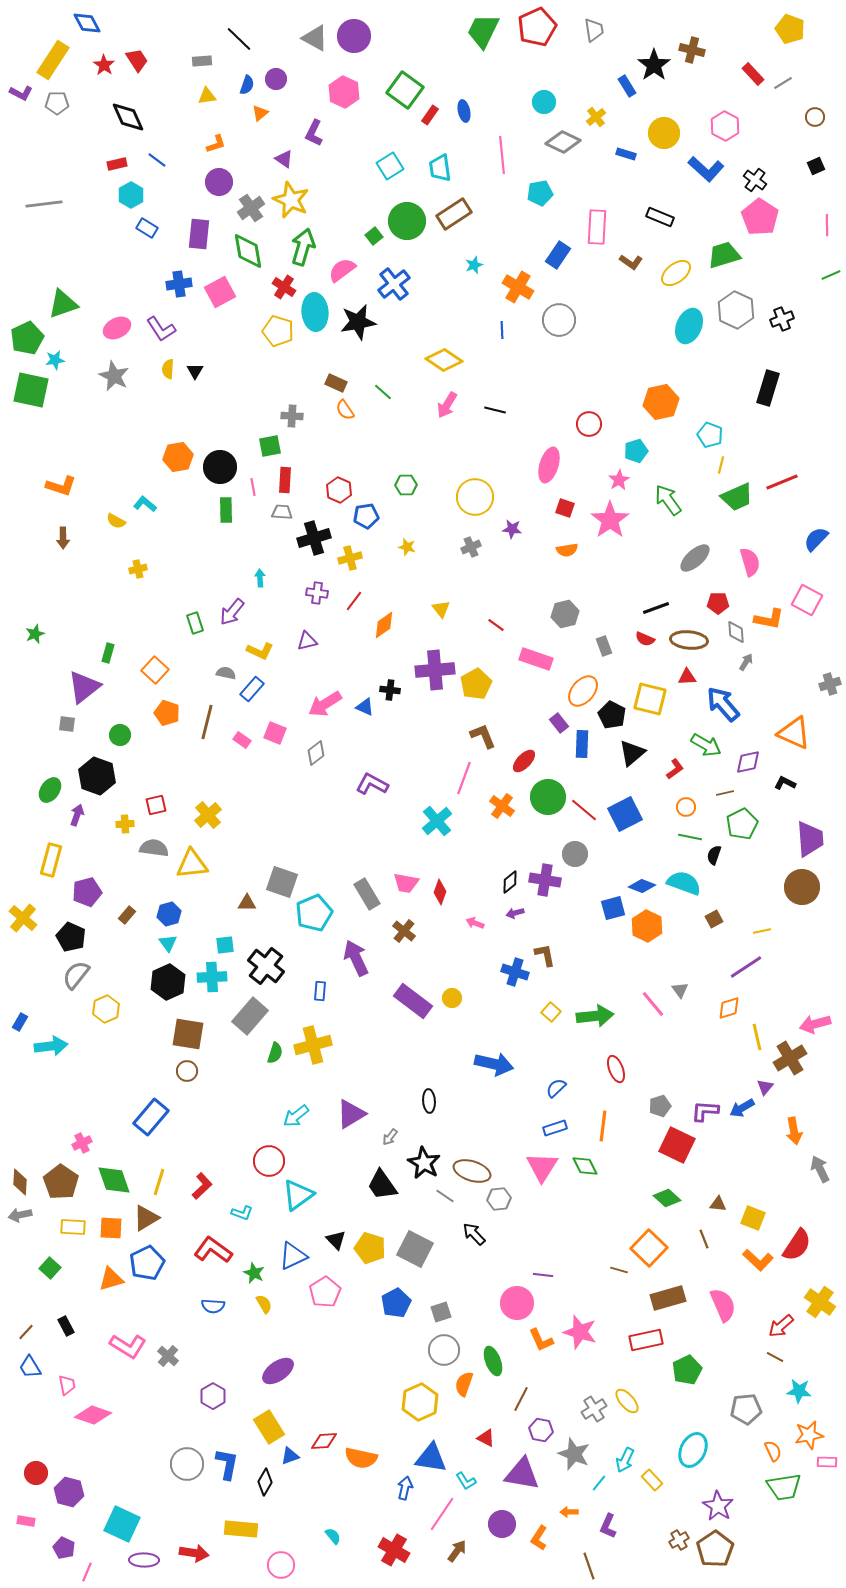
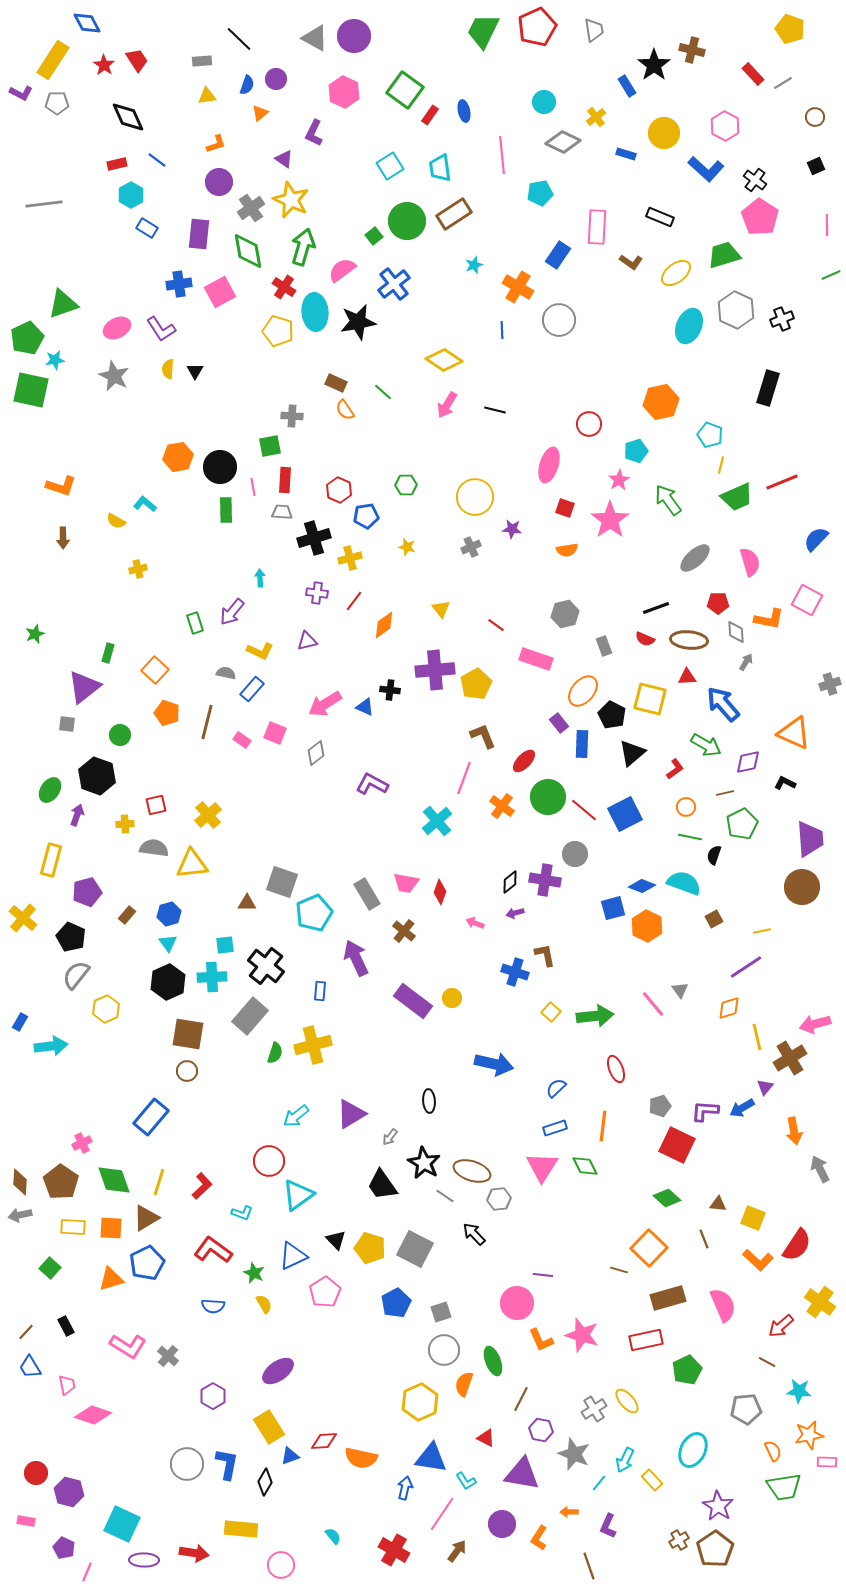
pink star at (580, 1332): moved 2 px right, 3 px down
brown line at (775, 1357): moved 8 px left, 5 px down
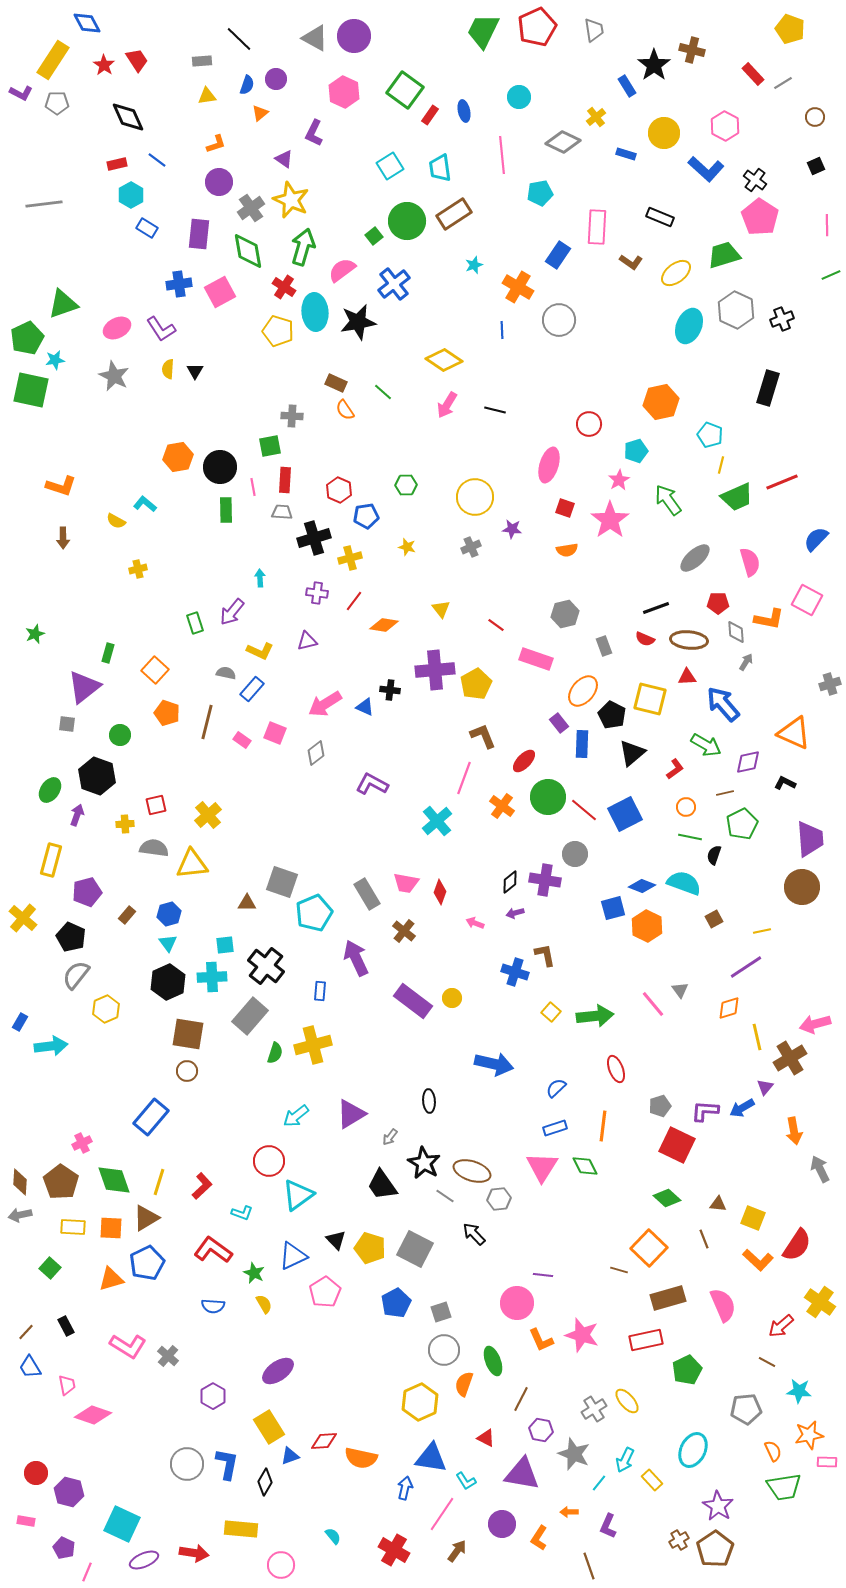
cyan circle at (544, 102): moved 25 px left, 5 px up
orange diamond at (384, 625): rotated 44 degrees clockwise
purple ellipse at (144, 1560): rotated 24 degrees counterclockwise
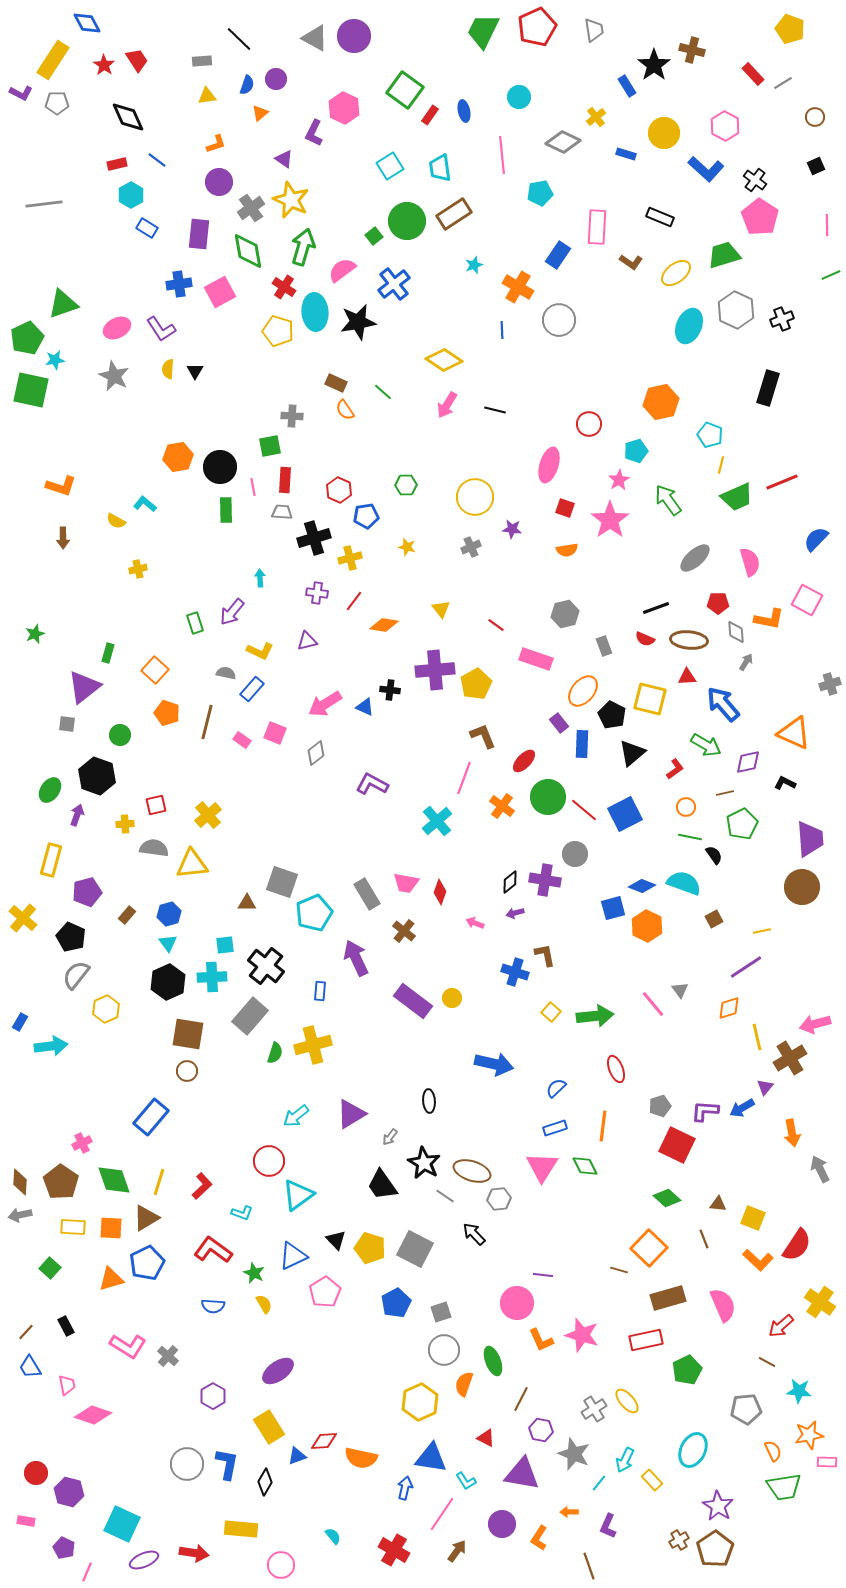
pink hexagon at (344, 92): moved 16 px down
black semicircle at (714, 855): rotated 126 degrees clockwise
orange arrow at (794, 1131): moved 2 px left, 2 px down
blue triangle at (290, 1456): moved 7 px right
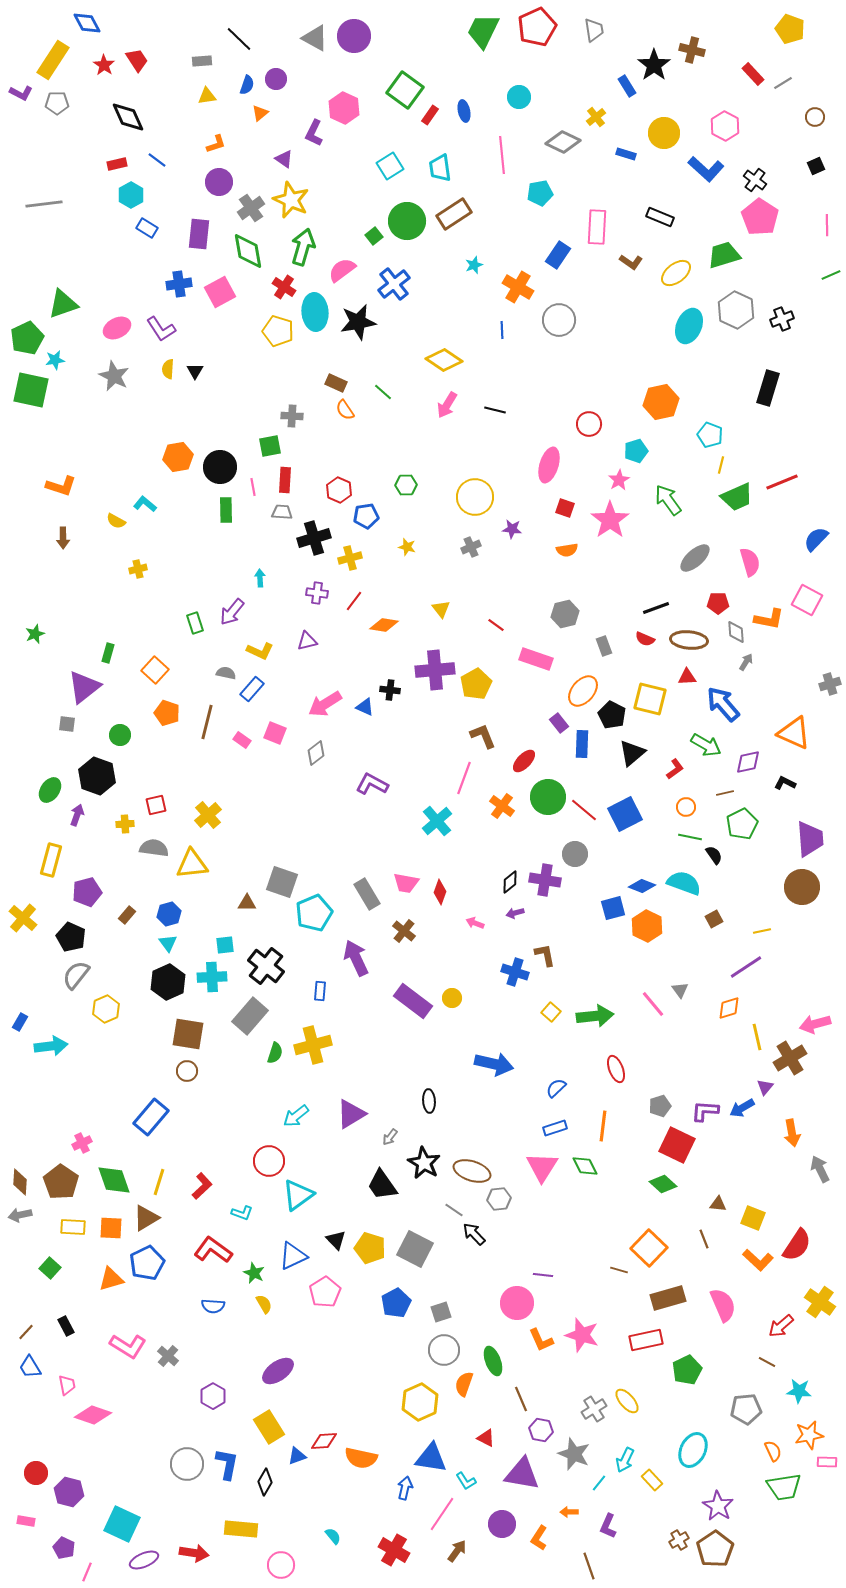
gray line at (445, 1196): moved 9 px right, 14 px down
green diamond at (667, 1198): moved 4 px left, 14 px up
brown line at (521, 1399): rotated 50 degrees counterclockwise
